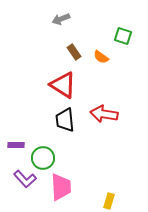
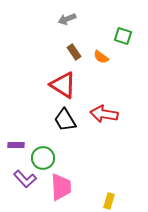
gray arrow: moved 6 px right
black trapezoid: rotated 25 degrees counterclockwise
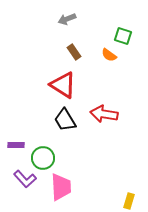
orange semicircle: moved 8 px right, 2 px up
yellow rectangle: moved 20 px right
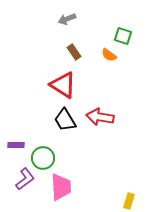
red arrow: moved 4 px left, 3 px down
purple L-shape: rotated 85 degrees counterclockwise
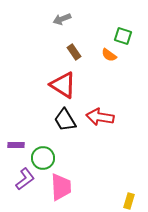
gray arrow: moved 5 px left
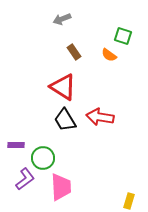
red triangle: moved 2 px down
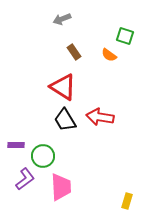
green square: moved 2 px right
green circle: moved 2 px up
yellow rectangle: moved 2 px left
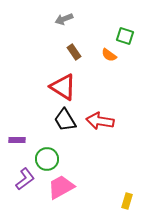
gray arrow: moved 2 px right
red arrow: moved 4 px down
purple rectangle: moved 1 px right, 5 px up
green circle: moved 4 px right, 3 px down
pink trapezoid: rotated 116 degrees counterclockwise
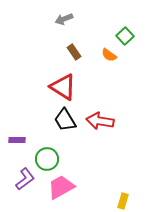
green square: rotated 30 degrees clockwise
yellow rectangle: moved 4 px left
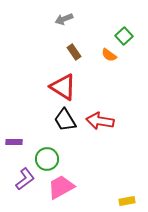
green square: moved 1 px left
purple rectangle: moved 3 px left, 2 px down
yellow rectangle: moved 4 px right; rotated 63 degrees clockwise
